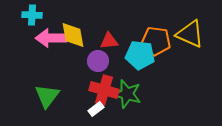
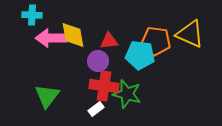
red cross: moved 4 px up; rotated 8 degrees counterclockwise
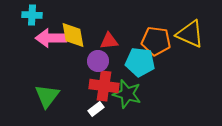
cyan pentagon: moved 7 px down
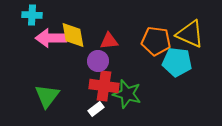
cyan pentagon: moved 37 px right
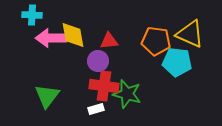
white rectangle: rotated 21 degrees clockwise
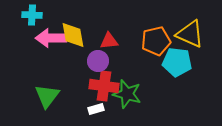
orange pentagon: rotated 20 degrees counterclockwise
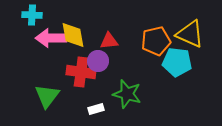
red cross: moved 23 px left, 14 px up
